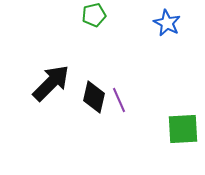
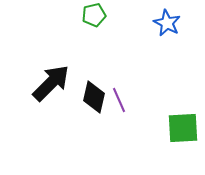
green square: moved 1 px up
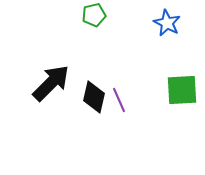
green square: moved 1 px left, 38 px up
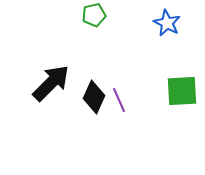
green square: moved 1 px down
black diamond: rotated 12 degrees clockwise
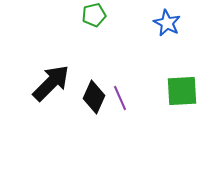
purple line: moved 1 px right, 2 px up
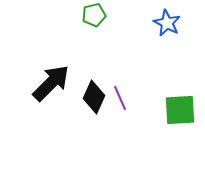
green square: moved 2 px left, 19 px down
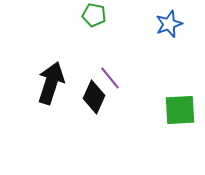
green pentagon: rotated 25 degrees clockwise
blue star: moved 2 px right, 1 px down; rotated 24 degrees clockwise
black arrow: rotated 27 degrees counterclockwise
purple line: moved 10 px left, 20 px up; rotated 15 degrees counterclockwise
